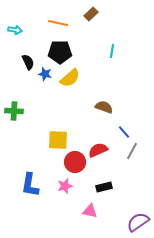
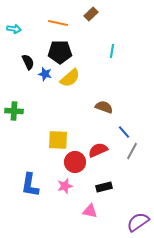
cyan arrow: moved 1 px left, 1 px up
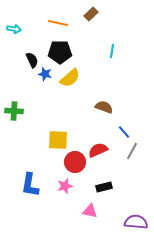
black semicircle: moved 4 px right, 2 px up
purple semicircle: moved 2 px left; rotated 40 degrees clockwise
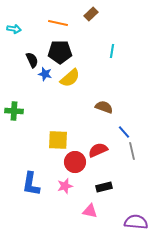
gray line: rotated 42 degrees counterclockwise
blue L-shape: moved 1 px right, 1 px up
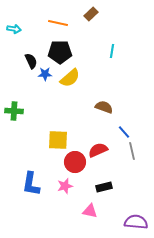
black semicircle: moved 1 px left, 1 px down
blue star: rotated 16 degrees counterclockwise
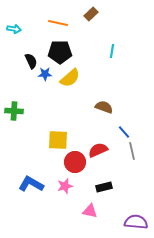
blue L-shape: rotated 110 degrees clockwise
